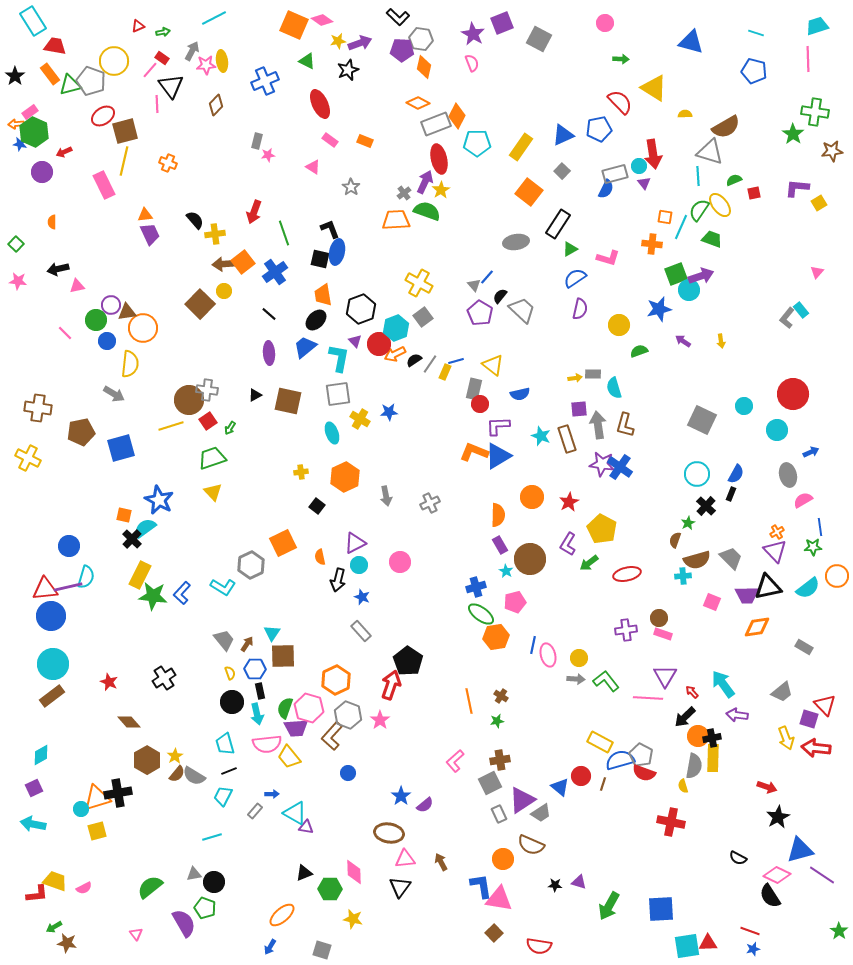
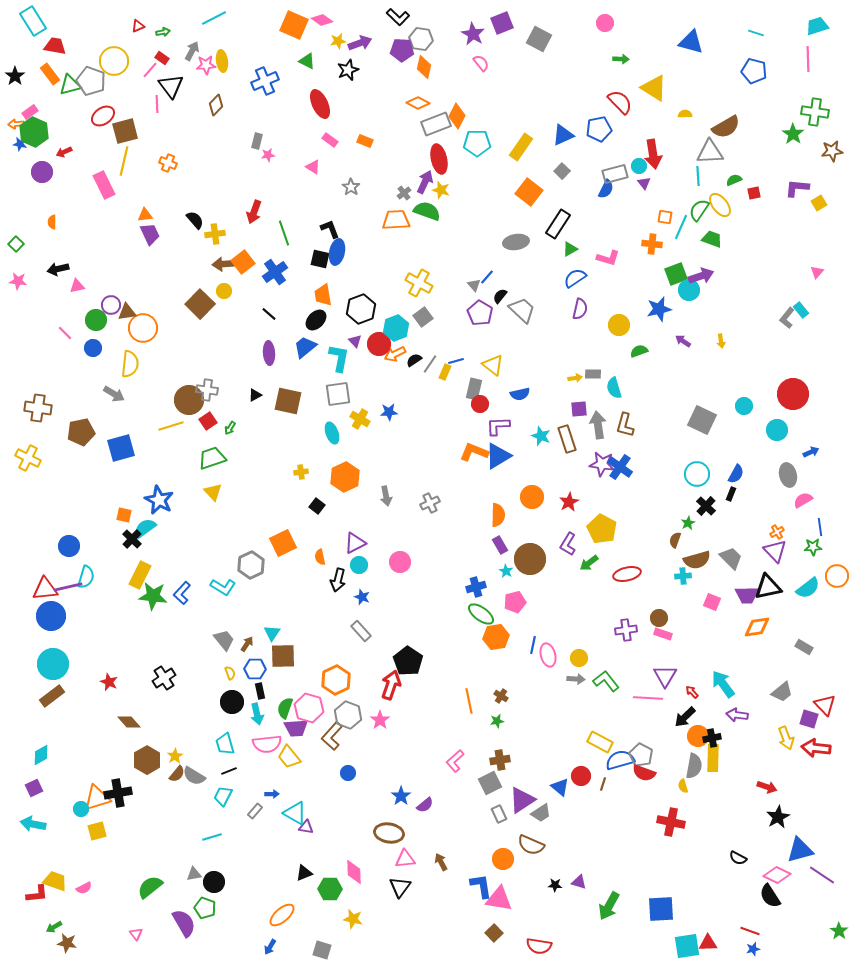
pink semicircle at (472, 63): moved 9 px right; rotated 18 degrees counterclockwise
gray triangle at (710, 152): rotated 20 degrees counterclockwise
yellow star at (441, 190): rotated 24 degrees counterclockwise
blue circle at (107, 341): moved 14 px left, 7 px down
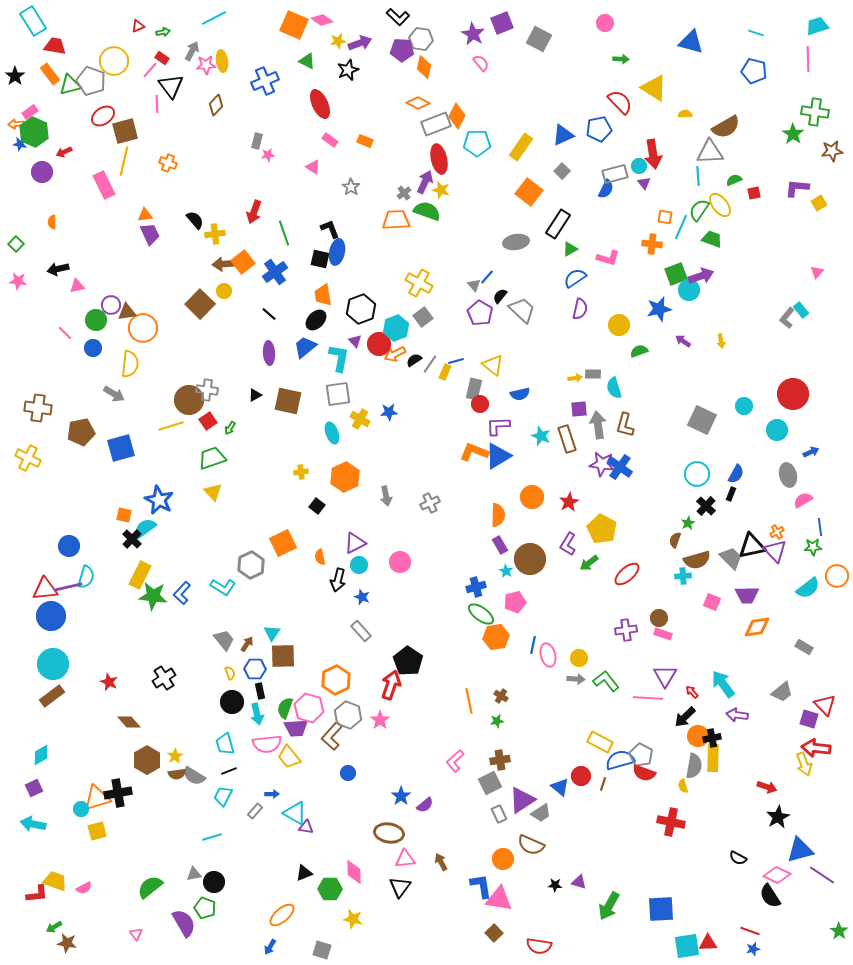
red ellipse at (627, 574): rotated 28 degrees counterclockwise
black triangle at (768, 587): moved 16 px left, 41 px up
yellow arrow at (786, 738): moved 18 px right, 26 px down
brown semicircle at (177, 774): rotated 42 degrees clockwise
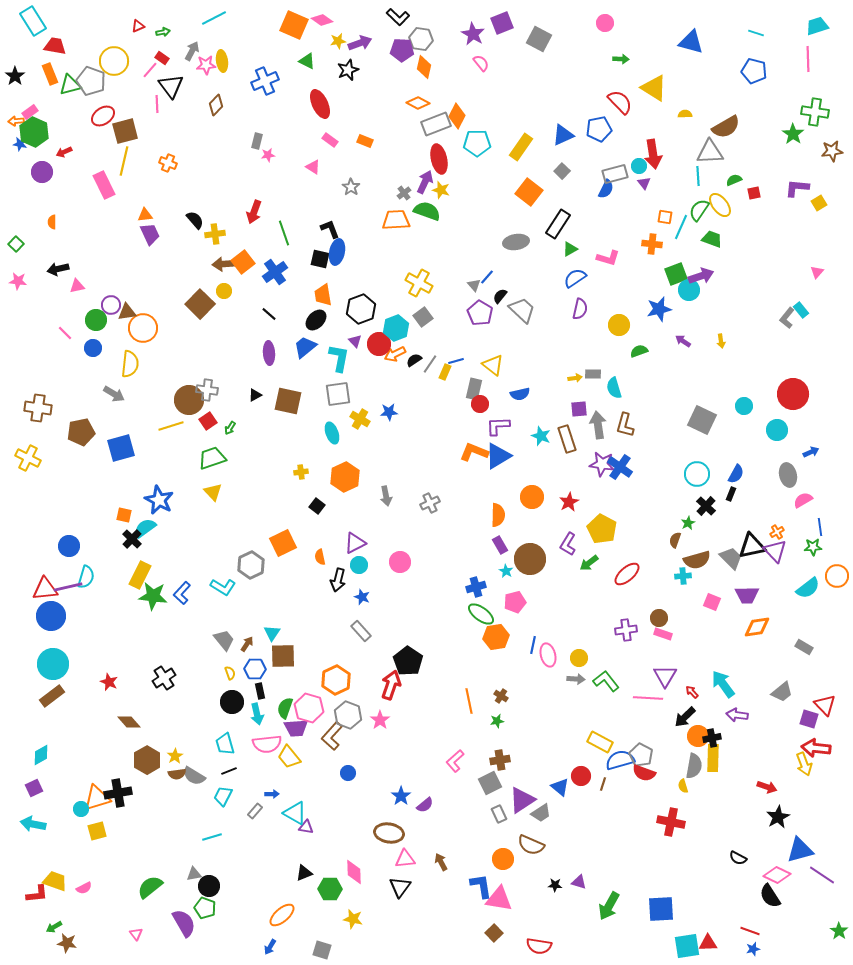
orange rectangle at (50, 74): rotated 15 degrees clockwise
orange arrow at (16, 124): moved 3 px up
black circle at (214, 882): moved 5 px left, 4 px down
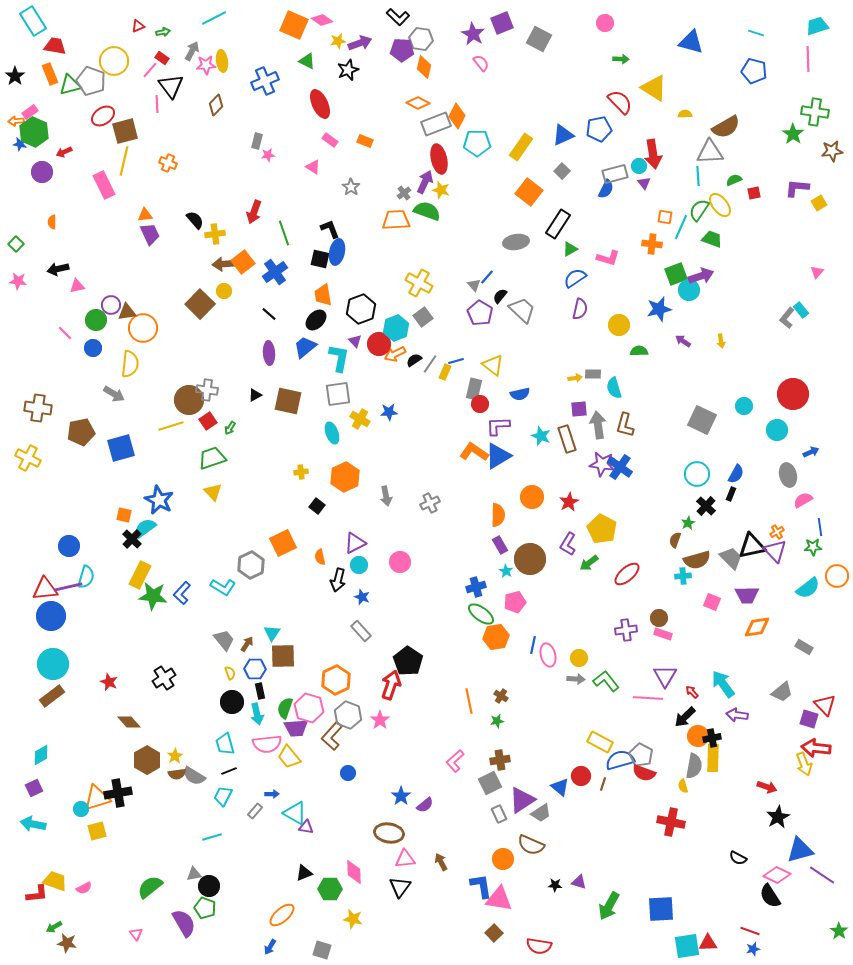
green semicircle at (639, 351): rotated 18 degrees clockwise
orange L-shape at (474, 452): rotated 12 degrees clockwise
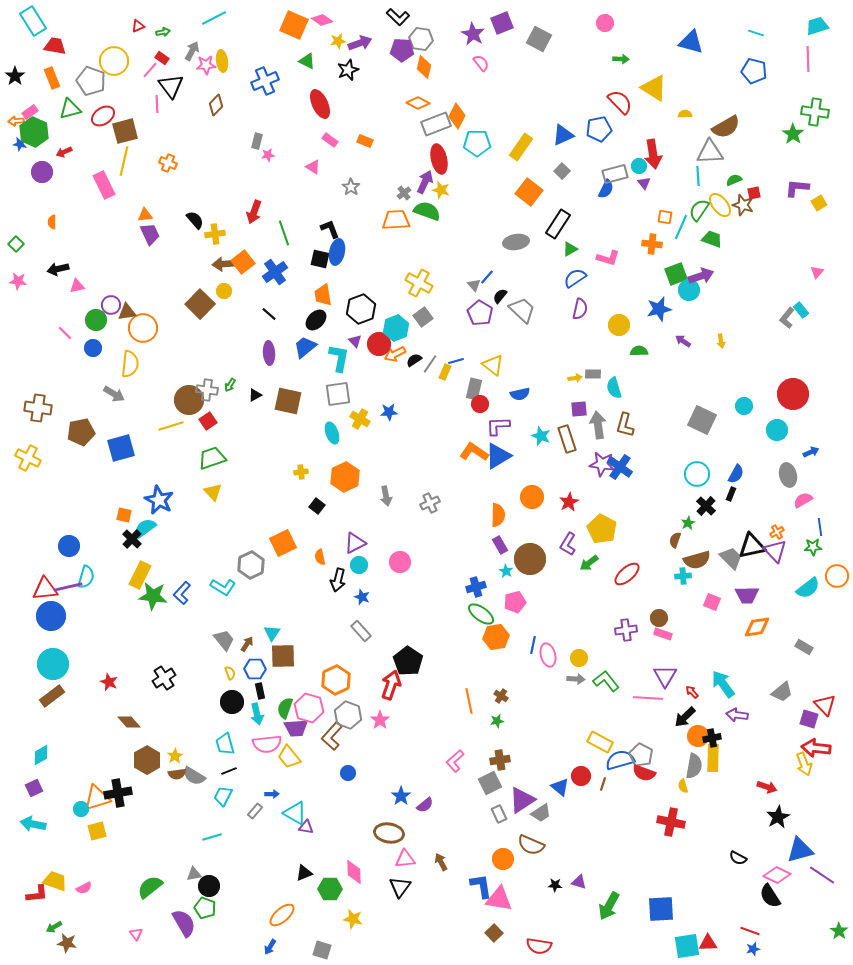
orange rectangle at (50, 74): moved 2 px right, 4 px down
green triangle at (70, 85): moved 24 px down
brown star at (832, 151): moved 89 px left, 54 px down; rotated 25 degrees clockwise
green arrow at (230, 428): moved 43 px up
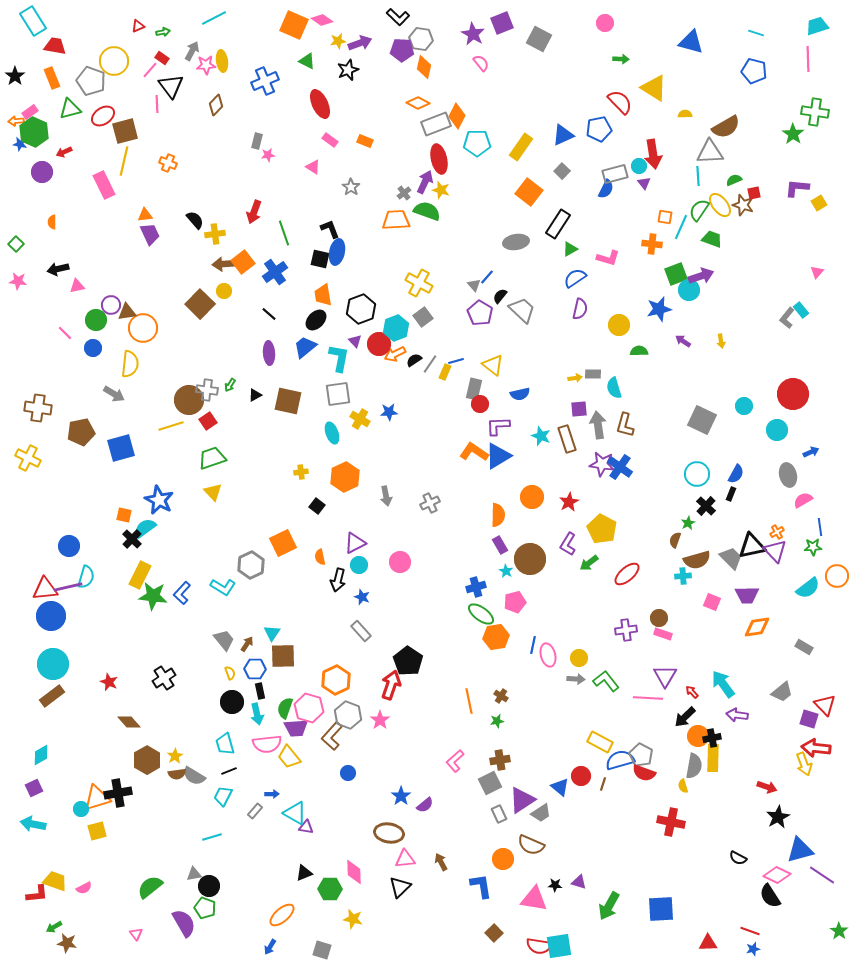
black triangle at (400, 887): rotated 10 degrees clockwise
pink triangle at (499, 899): moved 35 px right
cyan square at (687, 946): moved 128 px left
